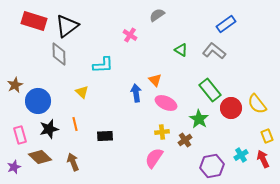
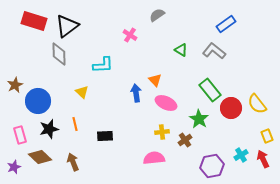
pink semicircle: rotated 50 degrees clockwise
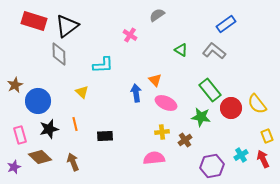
green star: moved 2 px right, 2 px up; rotated 24 degrees counterclockwise
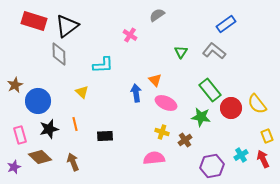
green triangle: moved 2 px down; rotated 32 degrees clockwise
yellow cross: rotated 24 degrees clockwise
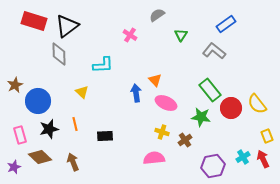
green triangle: moved 17 px up
cyan cross: moved 2 px right, 2 px down
purple hexagon: moved 1 px right
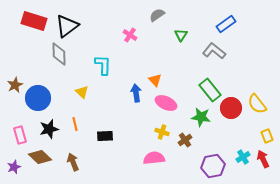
cyan L-shape: rotated 85 degrees counterclockwise
blue circle: moved 3 px up
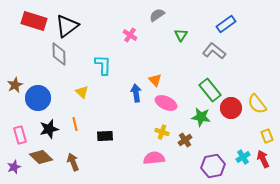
brown diamond: moved 1 px right
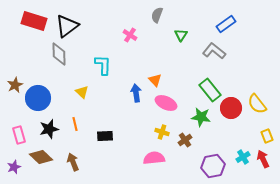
gray semicircle: rotated 35 degrees counterclockwise
pink rectangle: moved 1 px left
